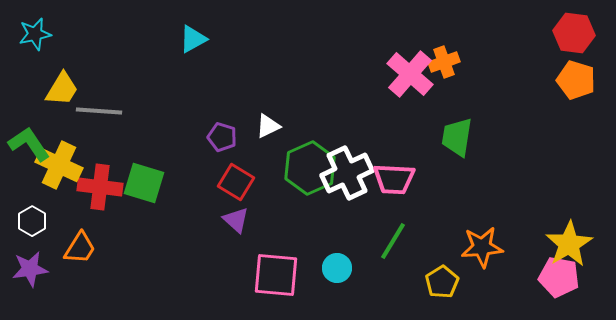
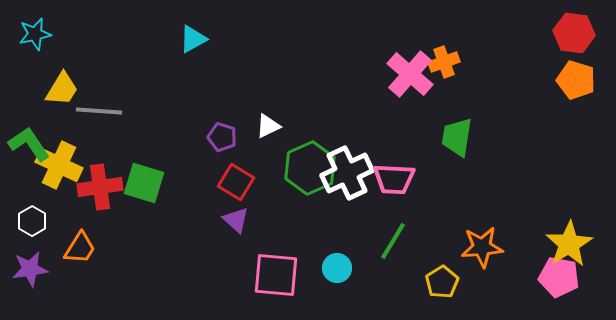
red cross: rotated 15 degrees counterclockwise
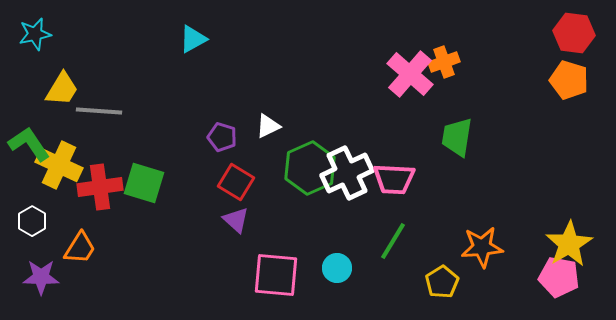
orange pentagon: moved 7 px left
purple star: moved 11 px right, 8 px down; rotated 9 degrees clockwise
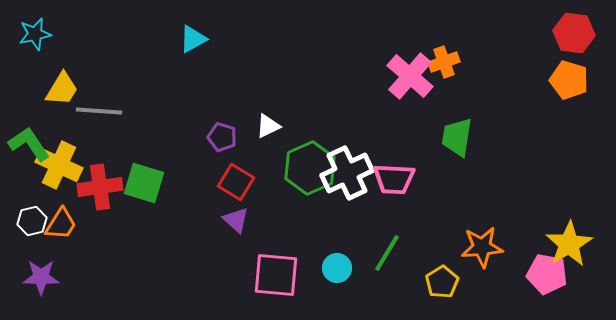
pink cross: moved 2 px down
white hexagon: rotated 16 degrees clockwise
green line: moved 6 px left, 12 px down
orange trapezoid: moved 19 px left, 24 px up
pink pentagon: moved 12 px left, 3 px up
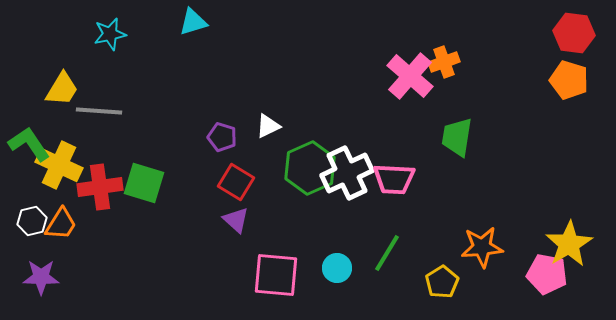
cyan star: moved 75 px right
cyan triangle: moved 17 px up; rotated 12 degrees clockwise
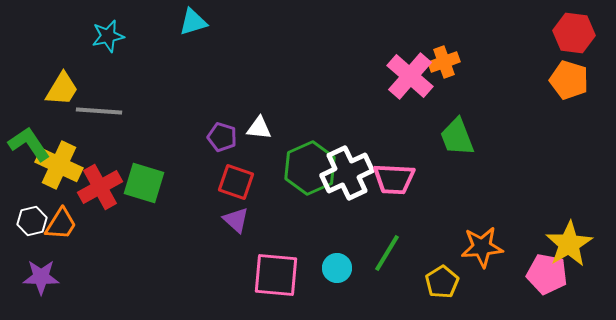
cyan star: moved 2 px left, 2 px down
white triangle: moved 9 px left, 2 px down; rotated 32 degrees clockwise
green trapezoid: rotated 30 degrees counterclockwise
red square: rotated 12 degrees counterclockwise
red cross: rotated 21 degrees counterclockwise
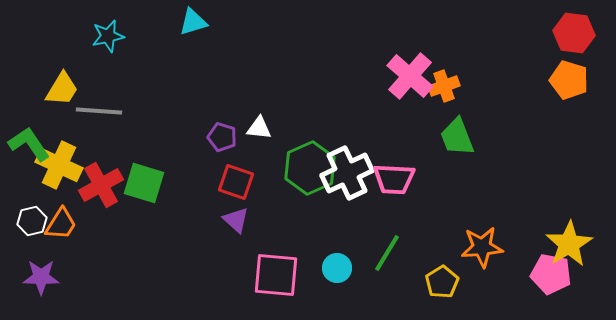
orange cross: moved 24 px down
red cross: moved 1 px right, 2 px up
pink pentagon: moved 4 px right
